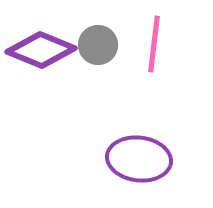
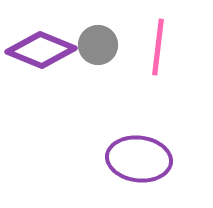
pink line: moved 4 px right, 3 px down
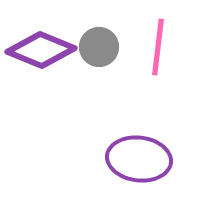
gray circle: moved 1 px right, 2 px down
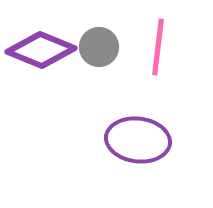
purple ellipse: moved 1 px left, 19 px up
